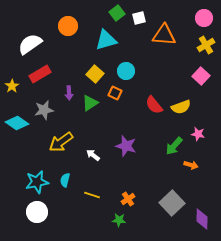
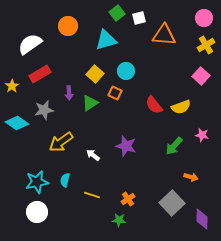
pink star: moved 4 px right, 1 px down
orange arrow: moved 12 px down
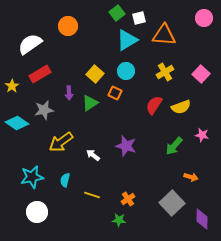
cyan triangle: moved 21 px right; rotated 15 degrees counterclockwise
yellow cross: moved 41 px left, 27 px down
pink square: moved 2 px up
red semicircle: rotated 72 degrees clockwise
cyan star: moved 5 px left, 5 px up
